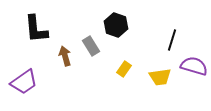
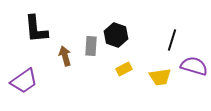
black hexagon: moved 10 px down
gray rectangle: rotated 36 degrees clockwise
yellow rectangle: rotated 28 degrees clockwise
purple trapezoid: moved 1 px up
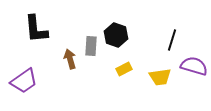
brown arrow: moved 5 px right, 3 px down
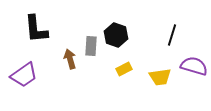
black line: moved 5 px up
purple trapezoid: moved 6 px up
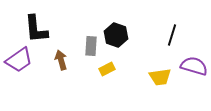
brown arrow: moved 9 px left, 1 px down
yellow rectangle: moved 17 px left
purple trapezoid: moved 5 px left, 15 px up
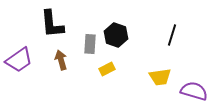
black L-shape: moved 16 px right, 5 px up
gray rectangle: moved 1 px left, 2 px up
purple semicircle: moved 25 px down
